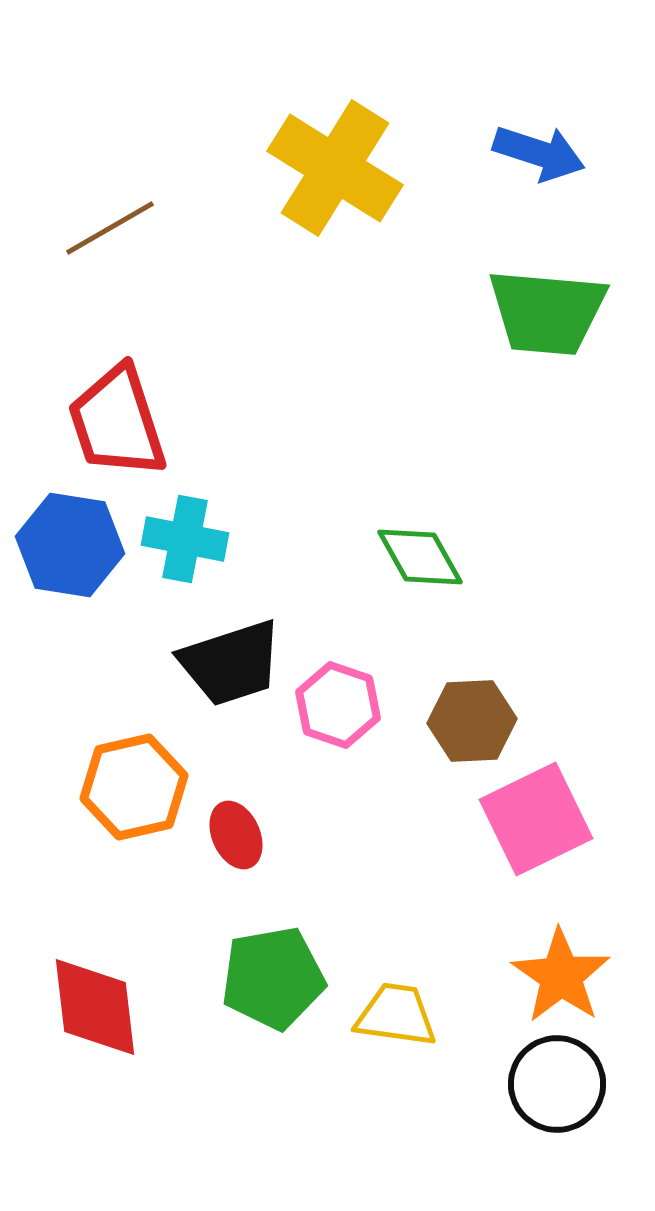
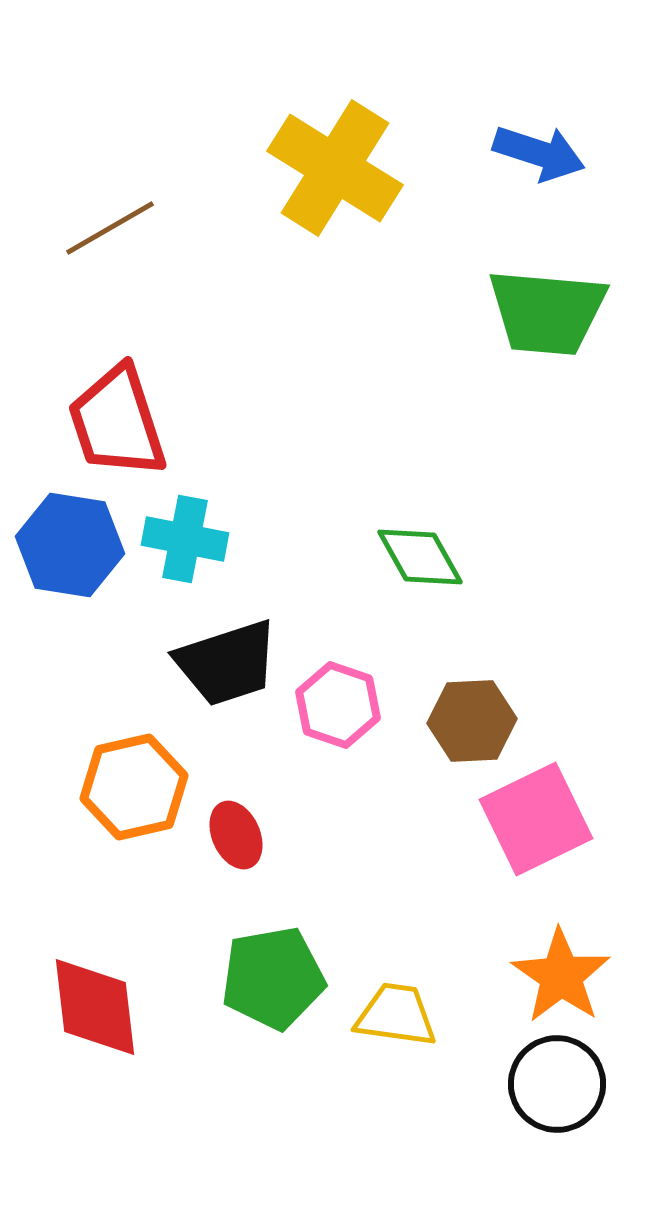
black trapezoid: moved 4 px left
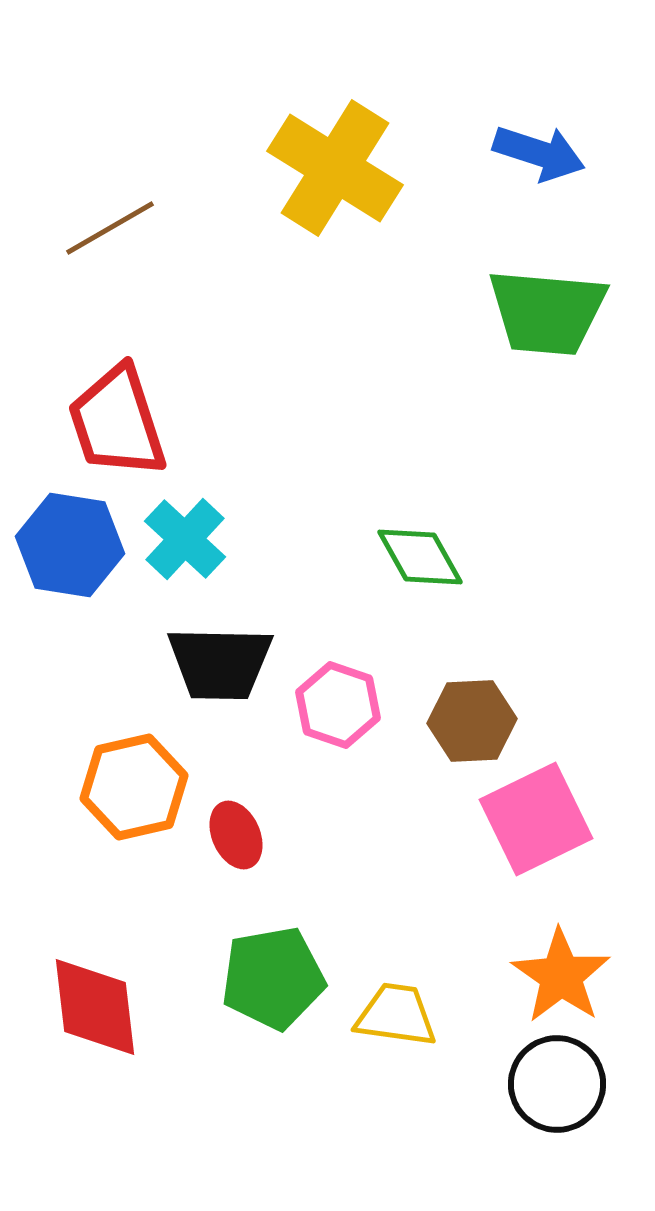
cyan cross: rotated 32 degrees clockwise
black trapezoid: moved 7 px left; rotated 19 degrees clockwise
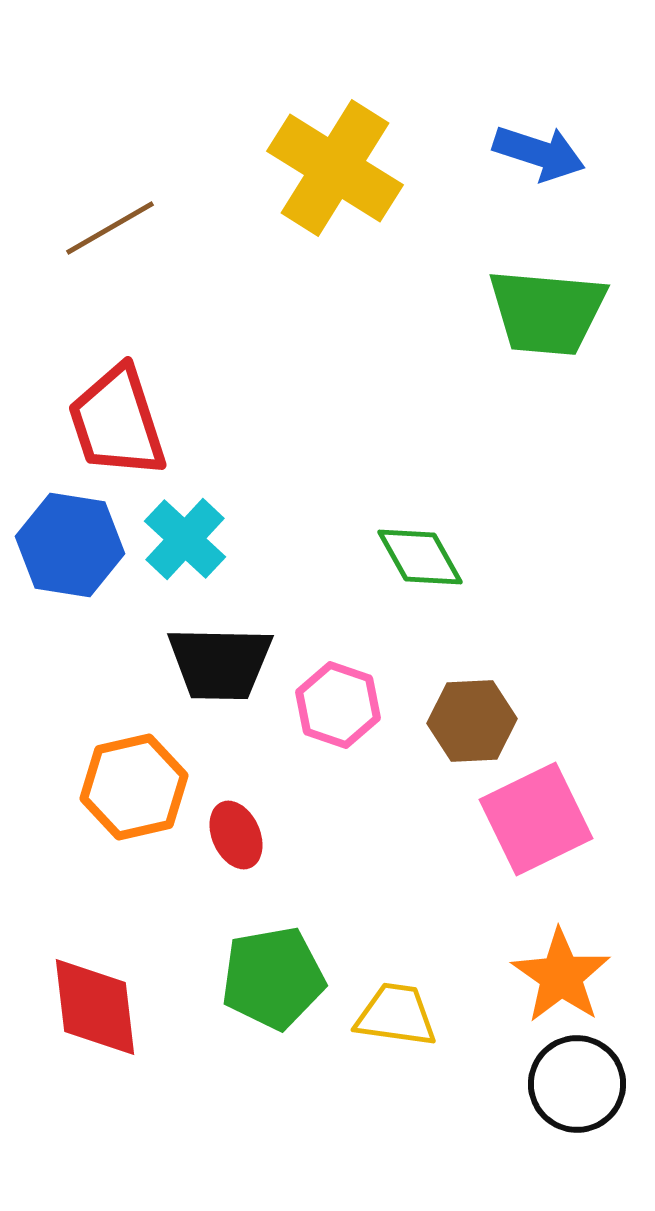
black circle: moved 20 px right
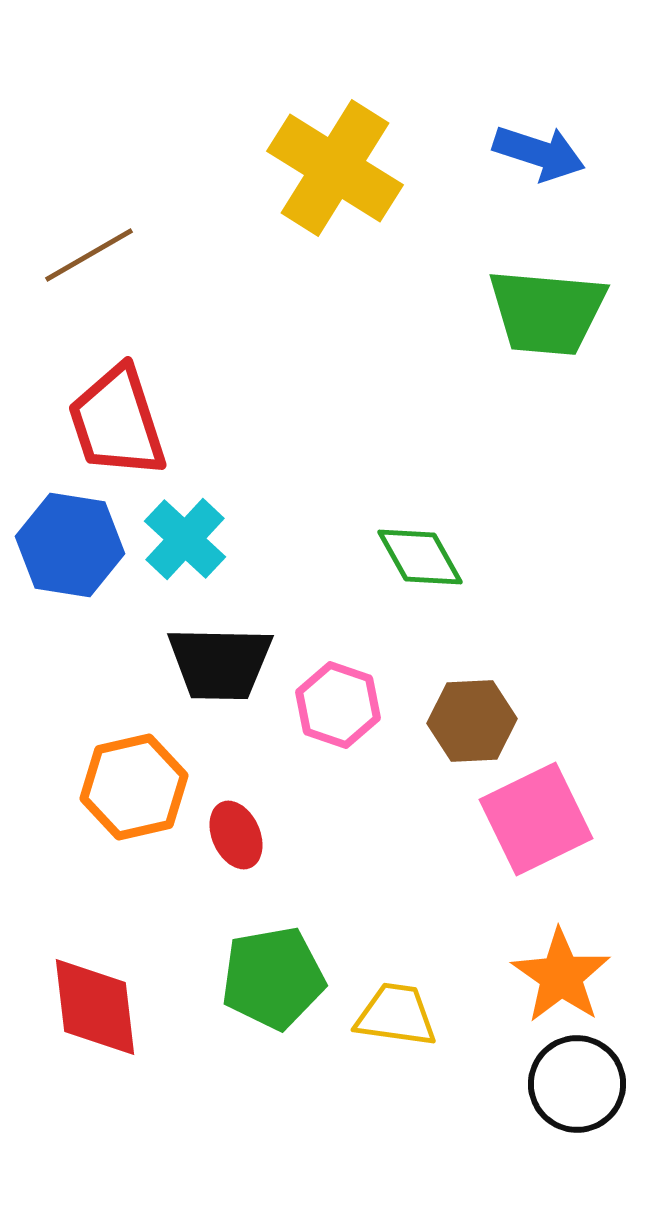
brown line: moved 21 px left, 27 px down
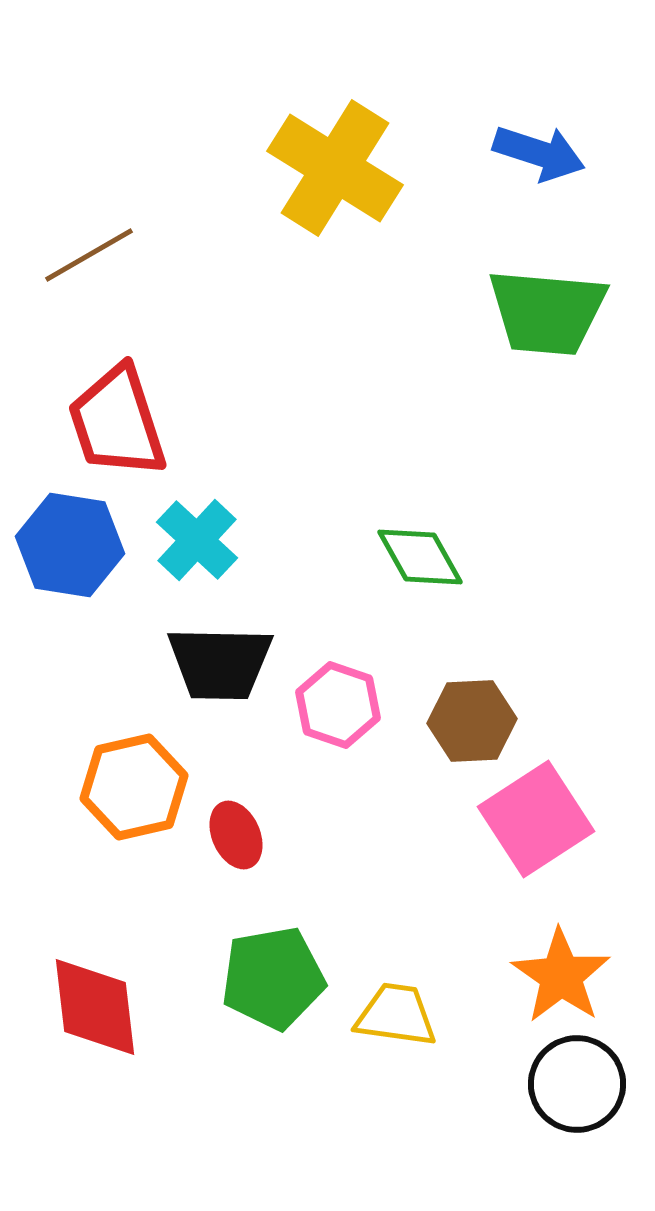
cyan cross: moved 12 px right, 1 px down
pink square: rotated 7 degrees counterclockwise
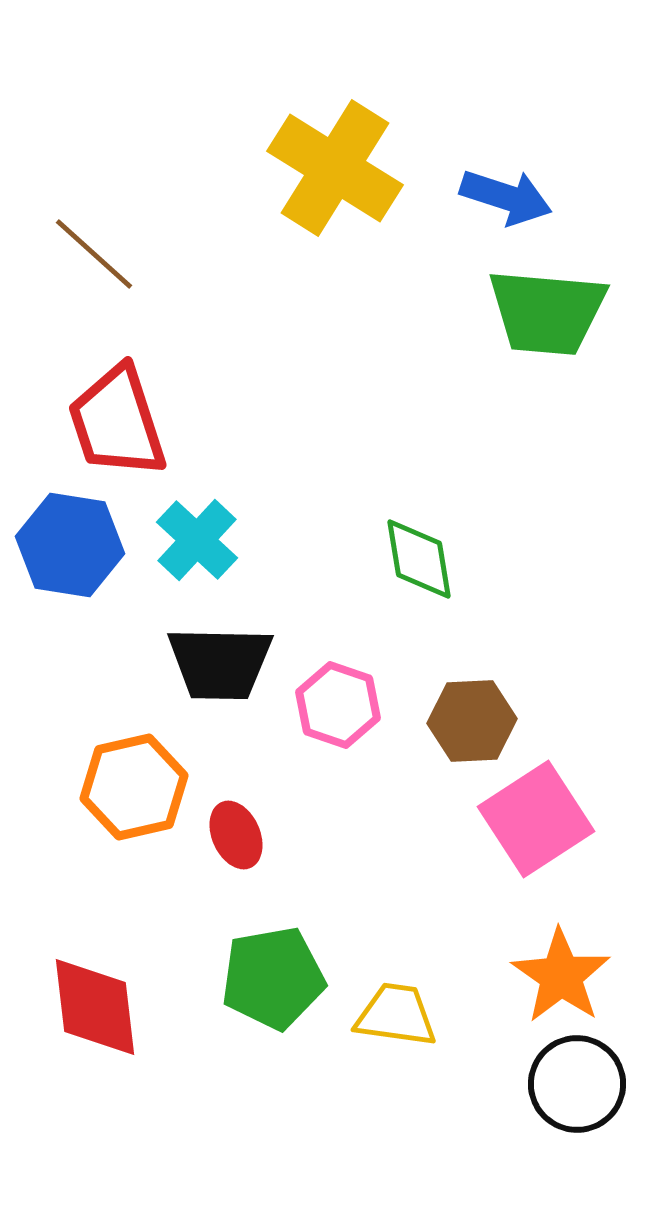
blue arrow: moved 33 px left, 44 px down
brown line: moved 5 px right, 1 px up; rotated 72 degrees clockwise
green diamond: moved 1 px left, 2 px down; rotated 20 degrees clockwise
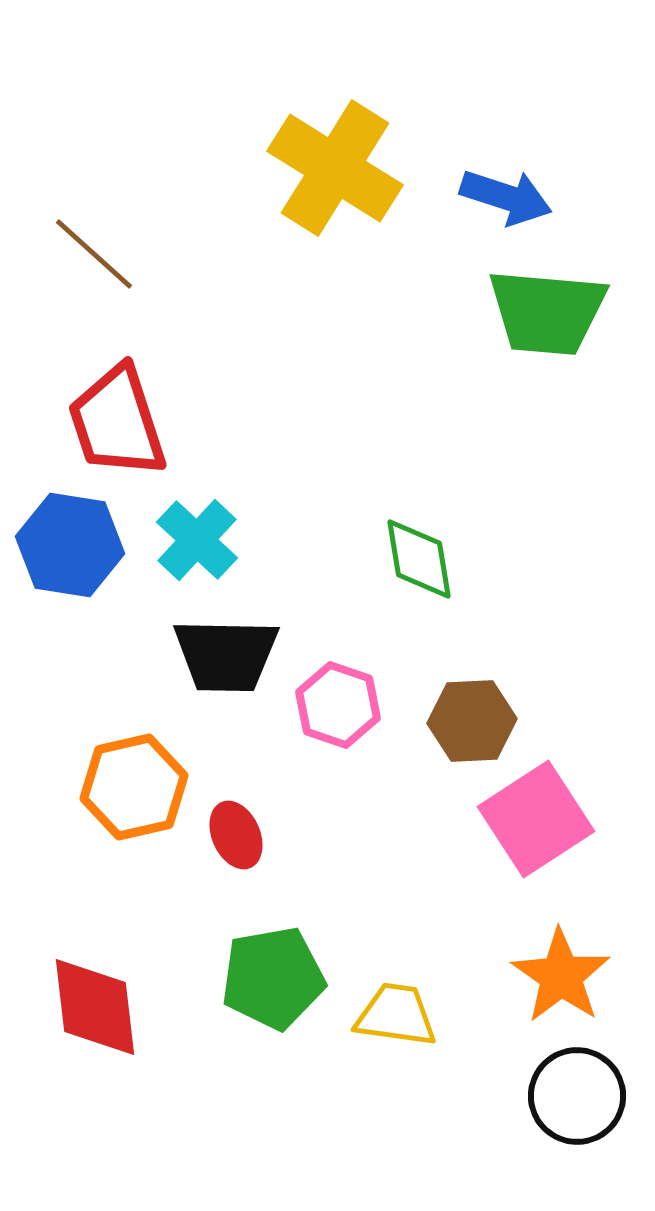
black trapezoid: moved 6 px right, 8 px up
black circle: moved 12 px down
